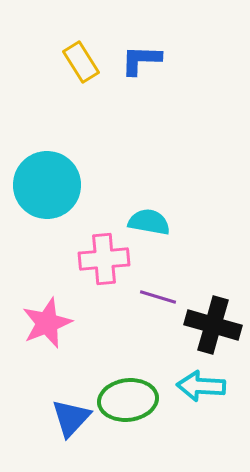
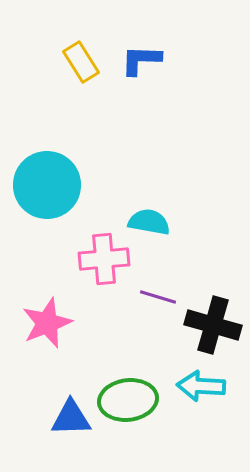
blue triangle: rotated 45 degrees clockwise
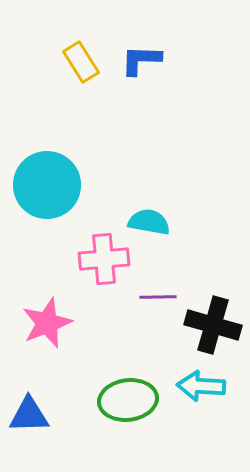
purple line: rotated 18 degrees counterclockwise
blue triangle: moved 42 px left, 3 px up
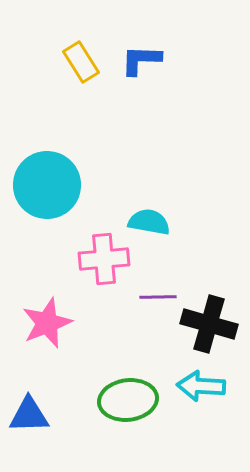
black cross: moved 4 px left, 1 px up
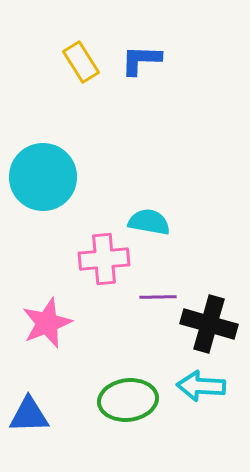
cyan circle: moved 4 px left, 8 px up
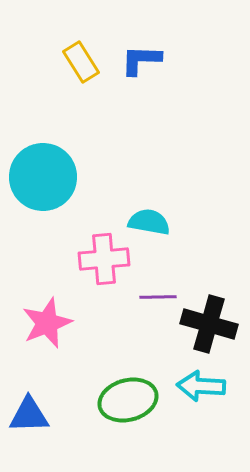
green ellipse: rotated 8 degrees counterclockwise
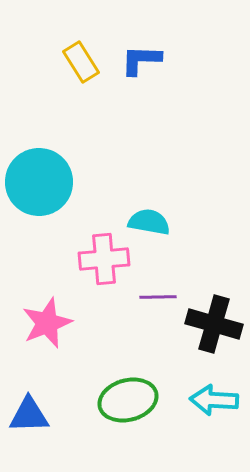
cyan circle: moved 4 px left, 5 px down
black cross: moved 5 px right
cyan arrow: moved 13 px right, 14 px down
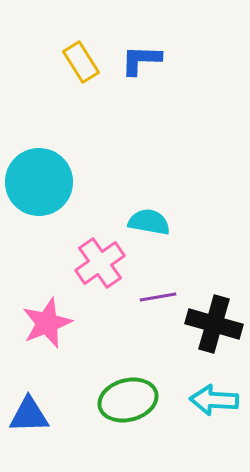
pink cross: moved 4 px left, 4 px down; rotated 30 degrees counterclockwise
purple line: rotated 9 degrees counterclockwise
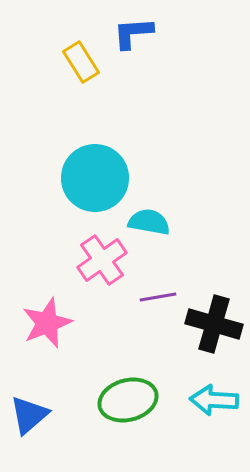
blue L-shape: moved 8 px left, 27 px up; rotated 6 degrees counterclockwise
cyan circle: moved 56 px right, 4 px up
pink cross: moved 2 px right, 3 px up
blue triangle: rotated 39 degrees counterclockwise
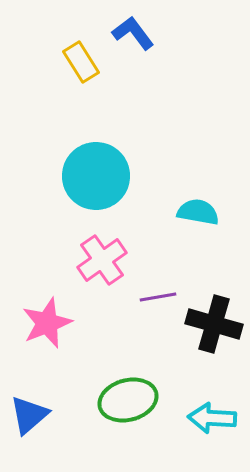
blue L-shape: rotated 57 degrees clockwise
cyan circle: moved 1 px right, 2 px up
cyan semicircle: moved 49 px right, 10 px up
cyan arrow: moved 2 px left, 18 px down
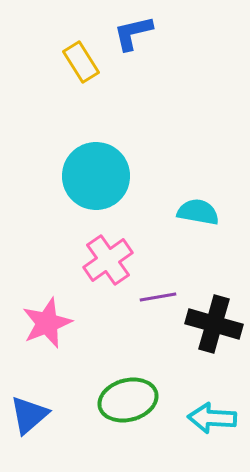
blue L-shape: rotated 66 degrees counterclockwise
pink cross: moved 6 px right
